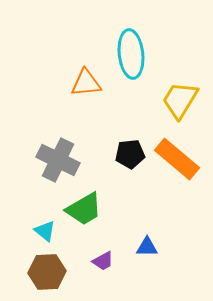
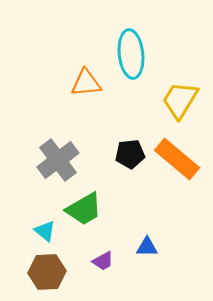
gray cross: rotated 27 degrees clockwise
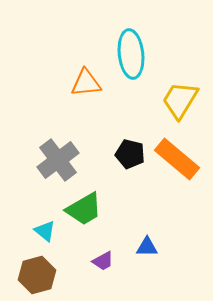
black pentagon: rotated 20 degrees clockwise
brown hexagon: moved 10 px left, 3 px down; rotated 12 degrees counterclockwise
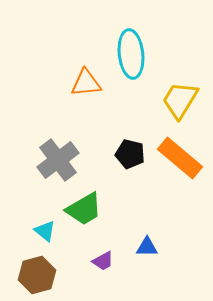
orange rectangle: moved 3 px right, 1 px up
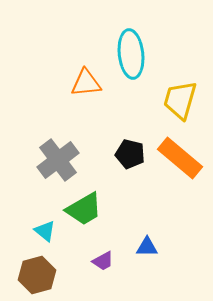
yellow trapezoid: rotated 15 degrees counterclockwise
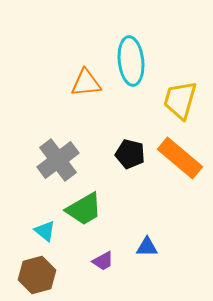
cyan ellipse: moved 7 px down
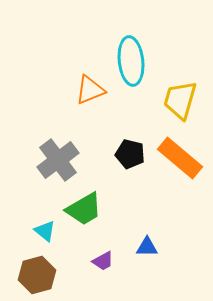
orange triangle: moved 4 px right, 7 px down; rotated 16 degrees counterclockwise
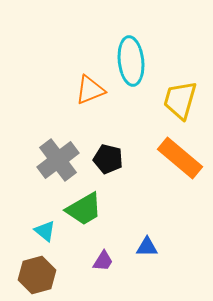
black pentagon: moved 22 px left, 5 px down
purple trapezoid: rotated 30 degrees counterclockwise
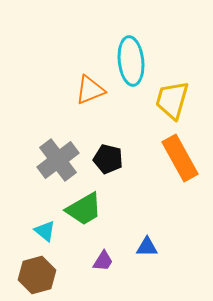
yellow trapezoid: moved 8 px left
orange rectangle: rotated 21 degrees clockwise
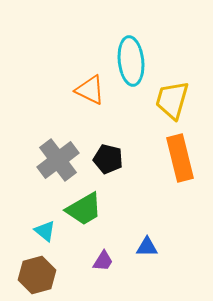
orange triangle: rotated 48 degrees clockwise
orange rectangle: rotated 15 degrees clockwise
